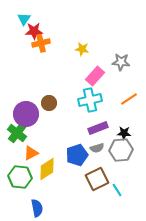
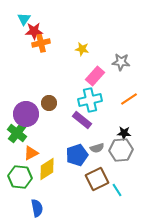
purple rectangle: moved 16 px left, 8 px up; rotated 60 degrees clockwise
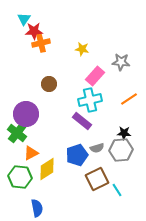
brown circle: moved 19 px up
purple rectangle: moved 1 px down
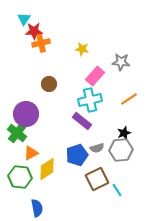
black star: rotated 24 degrees counterclockwise
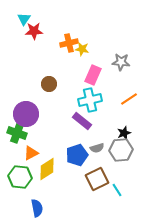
orange cross: moved 28 px right
pink rectangle: moved 2 px left, 1 px up; rotated 18 degrees counterclockwise
green cross: rotated 18 degrees counterclockwise
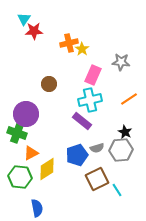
yellow star: rotated 24 degrees clockwise
black star: moved 1 px right, 1 px up; rotated 24 degrees counterclockwise
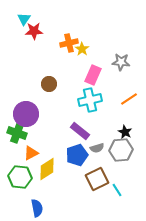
purple rectangle: moved 2 px left, 10 px down
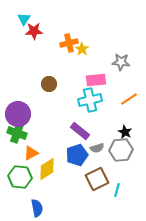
pink rectangle: moved 3 px right, 5 px down; rotated 60 degrees clockwise
purple circle: moved 8 px left
cyan line: rotated 48 degrees clockwise
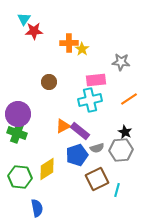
orange cross: rotated 12 degrees clockwise
brown circle: moved 2 px up
orange triangle: moved 32 px right, 27 px up
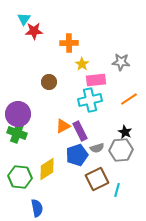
yellow star: moved 15 px down
purple rectangle: rotated 24 degrees clockwise
